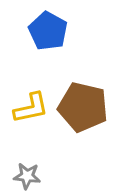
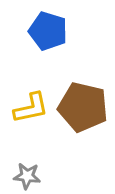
blue pentagon: rotated 12 degrees counterclockwise
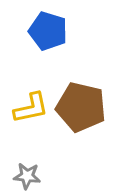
brown pentagon: moved 2 px left
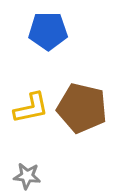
blue pentagon: rotated 18 degrees counterclockwise
brown pentagon: moved 1 px right, 1 px down
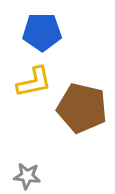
blue pentagon: moved 6 px left, 1 px down
yellow L-shape: moved 3 px right, 26 px up
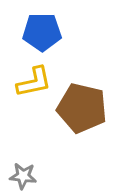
gray star: moved 4 px left
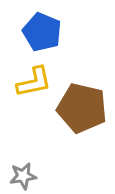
blue pentagon: rotated 24 degrees clockwise
gray star: rotated 16 degrees counterclockwise
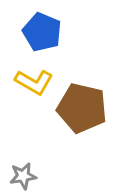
yellow L-shape: rotated 42 degrees clockwise
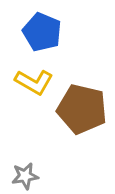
brown pentagon: moved 1 px down
gray star: moved 2 px right
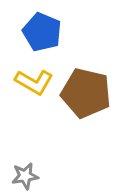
brown pentagon: moved 4 px right, 16 px up
